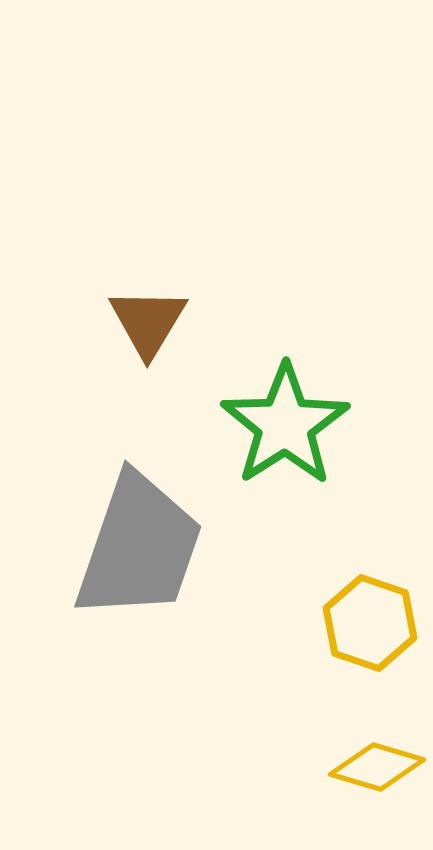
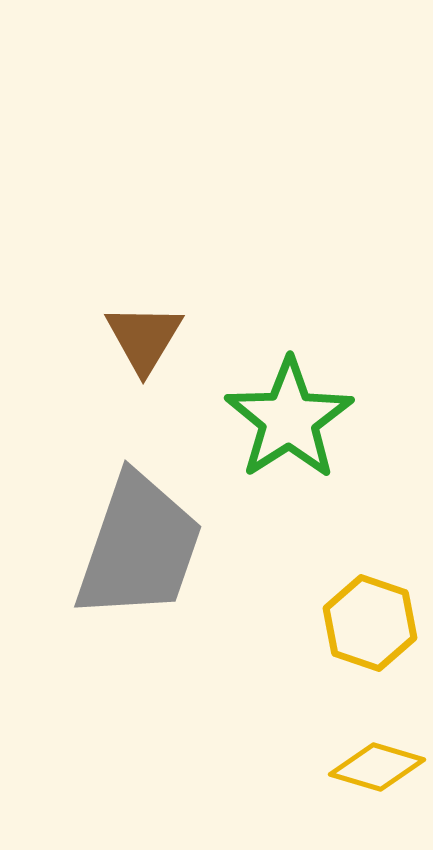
brown triangle: moved 4 px left, 16 px down
green star: moved 4 px right, 6 px up
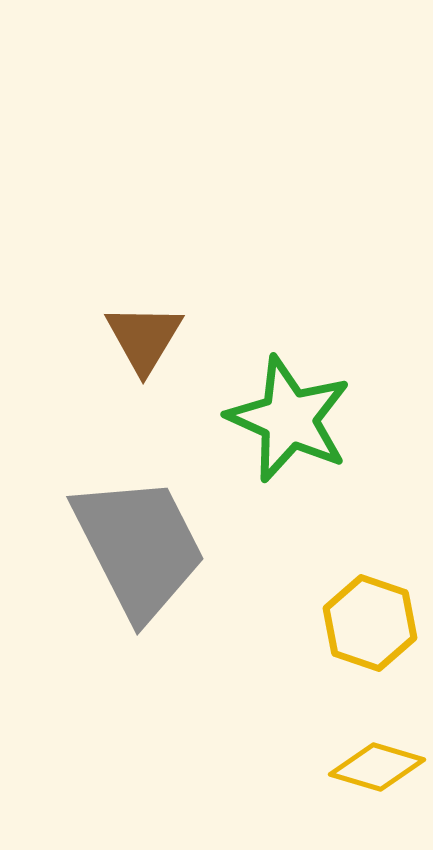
green star: rotated 15 degrees counterclockwise
gray trapezoid: rotated 46 degrees counterclockwise
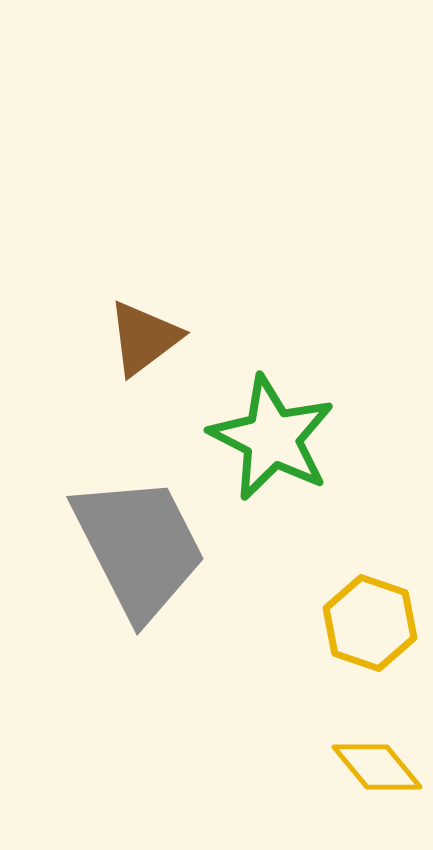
brown triangle: rotated 22 degrees clockwise
green star: moved 17 px left, 19 px down; rotated 3 degrees clockwise
yellow diamond: rotated 34 degrees clockwise
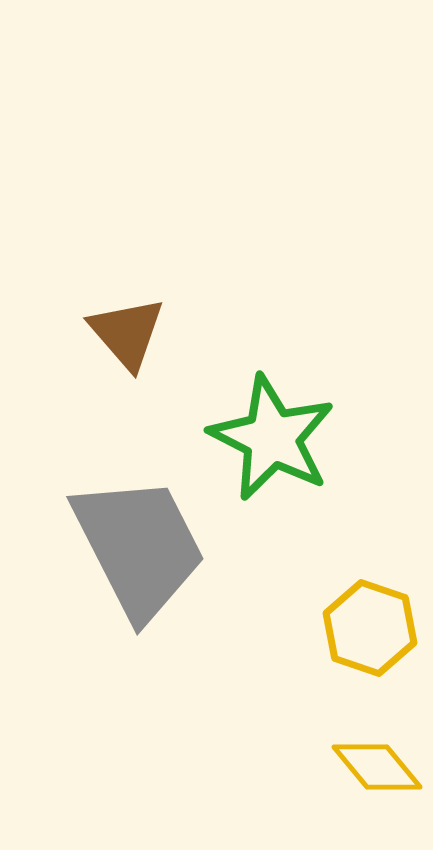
brown triangle: moved 17 px left, 5 px up; rotated 34 degrees counterclockwise
yellow hexagon: moved 5 px down
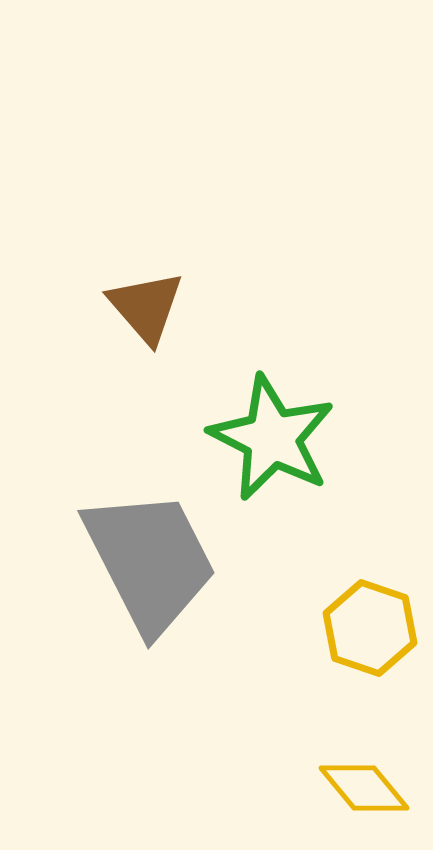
brown triangle: moved 19 px right, 26 px up
gray trapezoid: moved 11 px right, 14 px down
yellow diamond: moved 13 px left, 21 px down
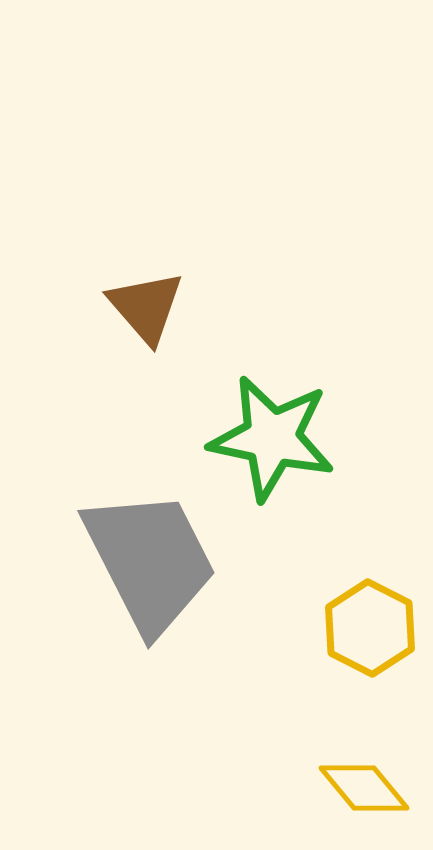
green star: rotated 15 degrees counterclockwise
yellow hexagon: rotated 8 degrees clockwise
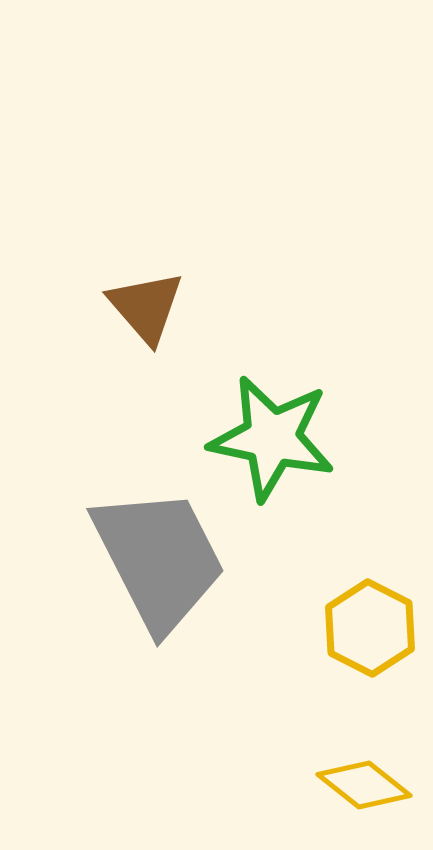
gray trapezoid: moved 9 px right, 2 px up
yellow diamond: moved 3 px up; rotated 12 degrees counterclockwise
